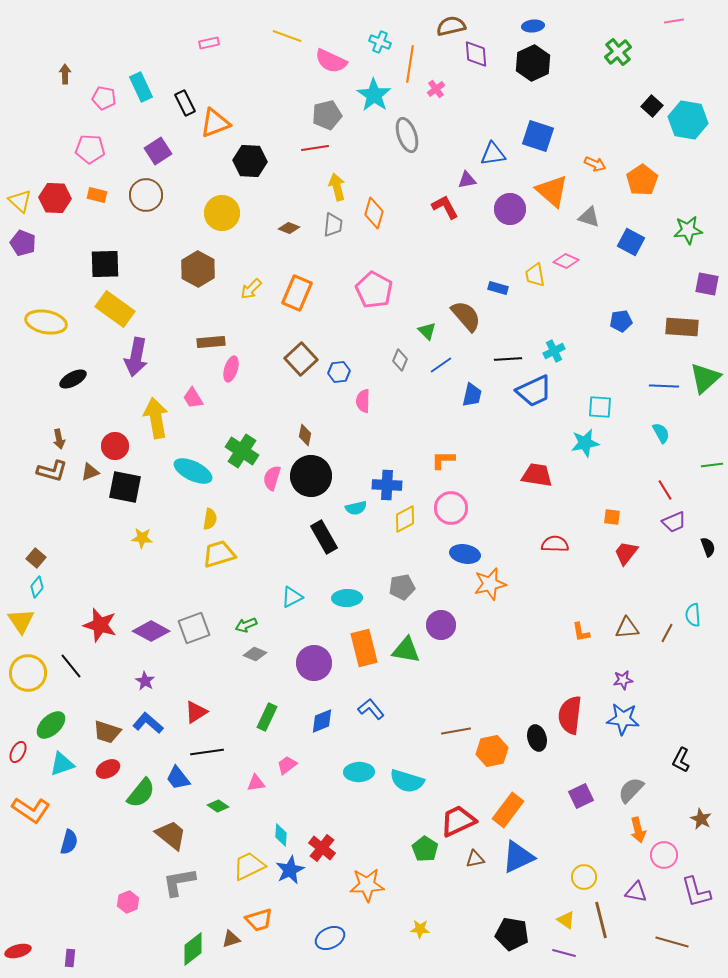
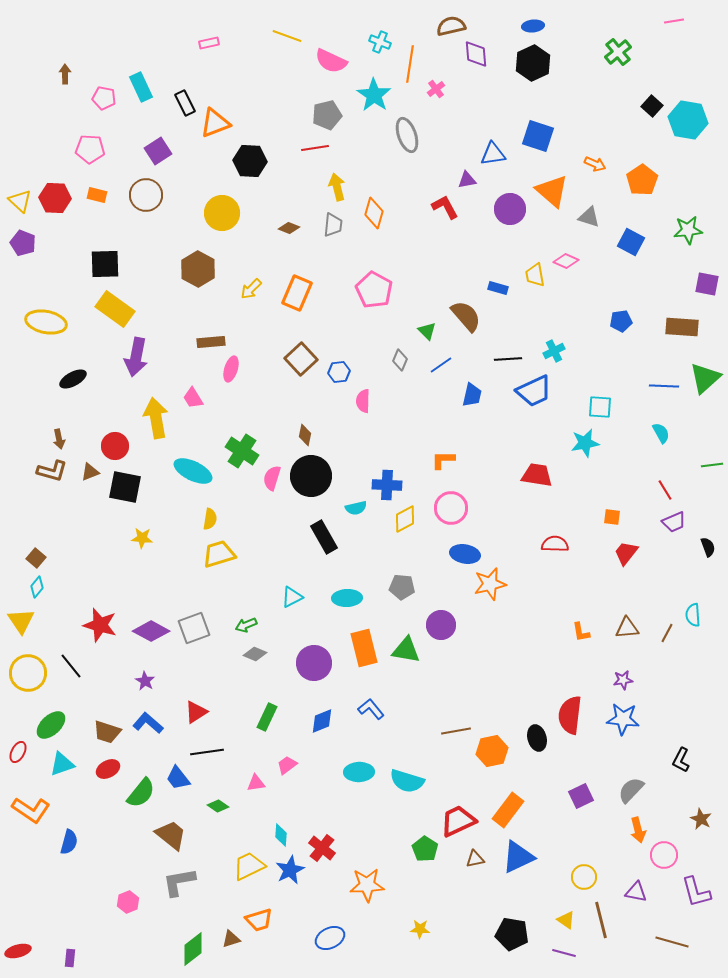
gray pentagon at (402, 587): rotated 15 degrees clockwise
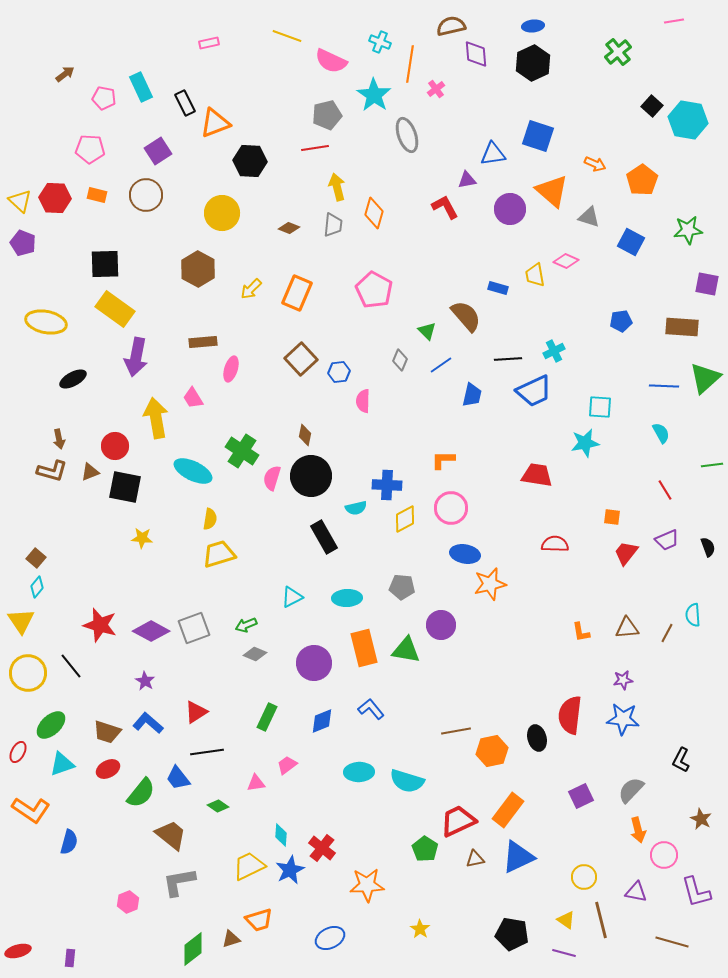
brown arrow at (65, 74): rotated 54 degrees clockwise
brown rectangle at (211, 342): moved 8 px left
purple trapezoid at (674, 522): moved 7 px left, 18 px down
yellow star at (420, 929): rotated 30 degrees clockwise
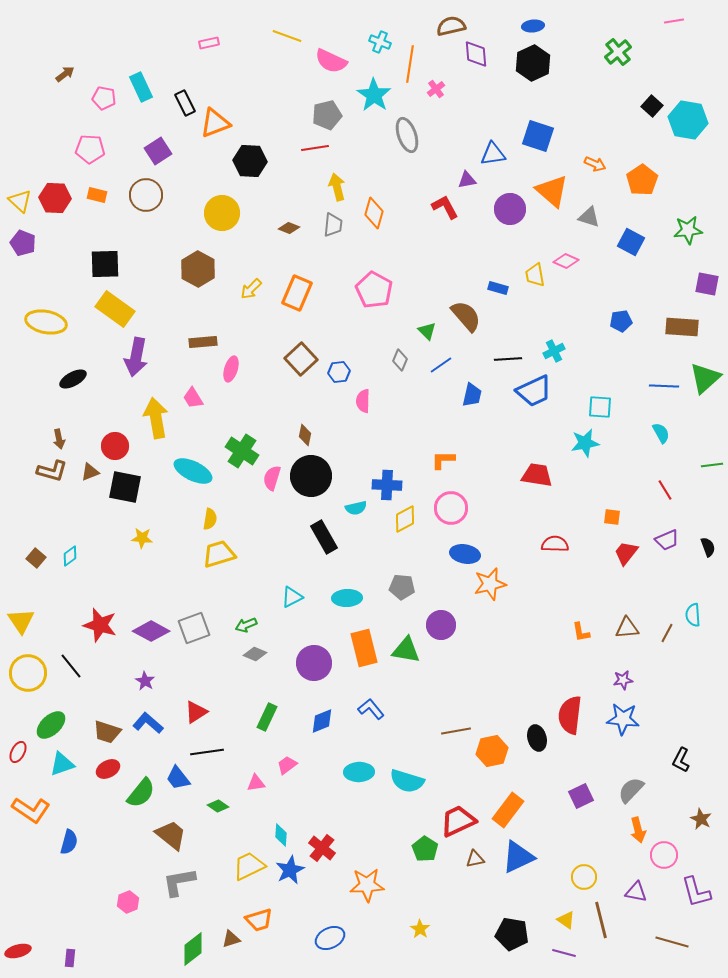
cyan diamond at (37, 587): moved 33 px right, 31 px up; rotated 15 degrees clockwise
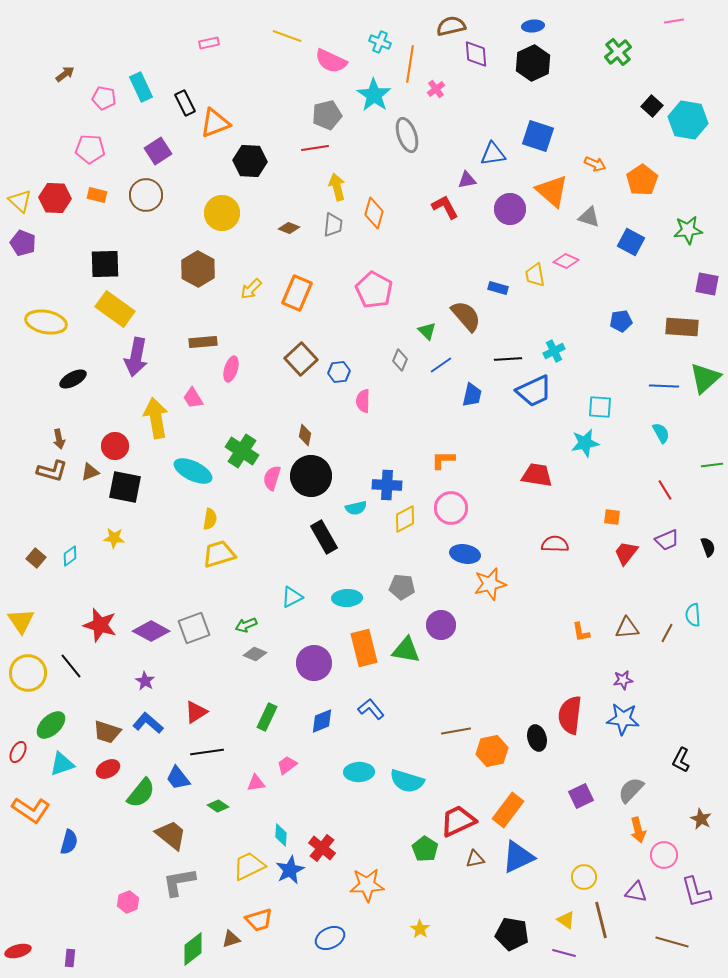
yellow star at (142, 538): moved 28 px left
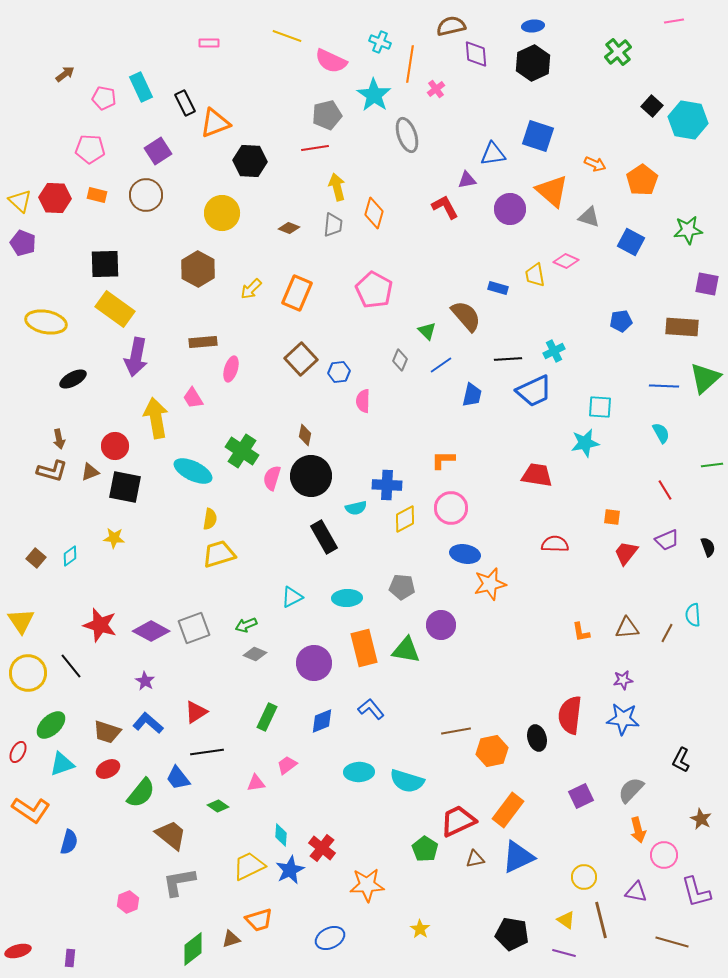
pink rectangle at (209, 43): rotated 12 degrees clockwise
